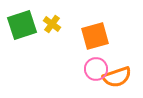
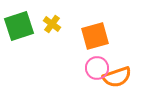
green square: moved 3 px left, 1 px down
pink circle: moved 1 px right, 1 px up
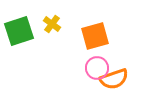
green square: moved 5 px down
orange semicircle: moved 3 px left, 2 px down
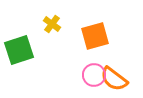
green square: moved 19 px down
pink circle: moved 3 px left, 7 px down
orange semicircle: rotated 56 degrees clockwise
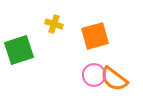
yellow cross: moved 2 px right; rotated 18 degrees counterclockwise
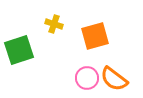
pink circle: moved 7 px left, 3 px down
